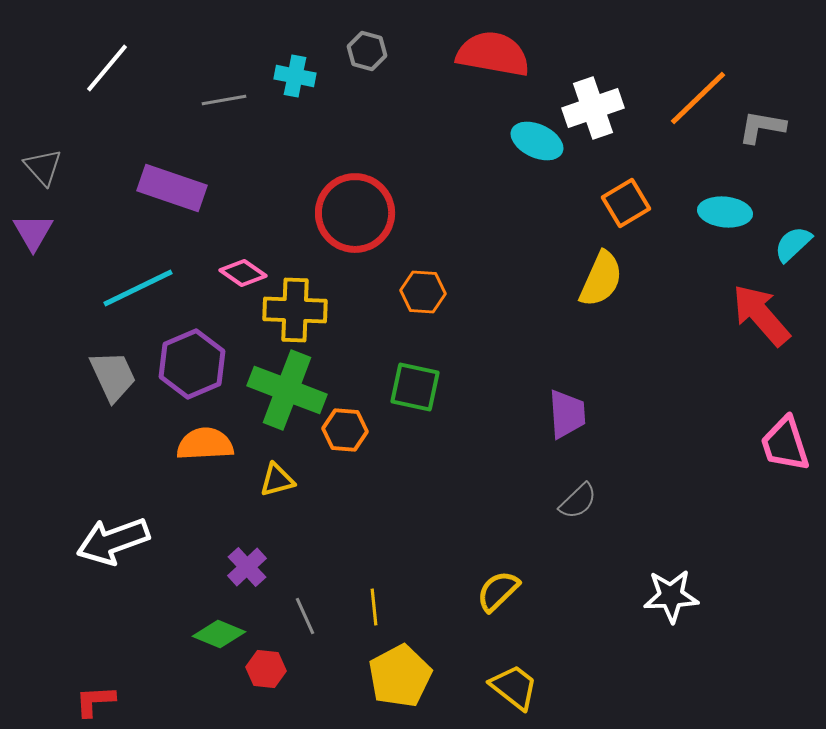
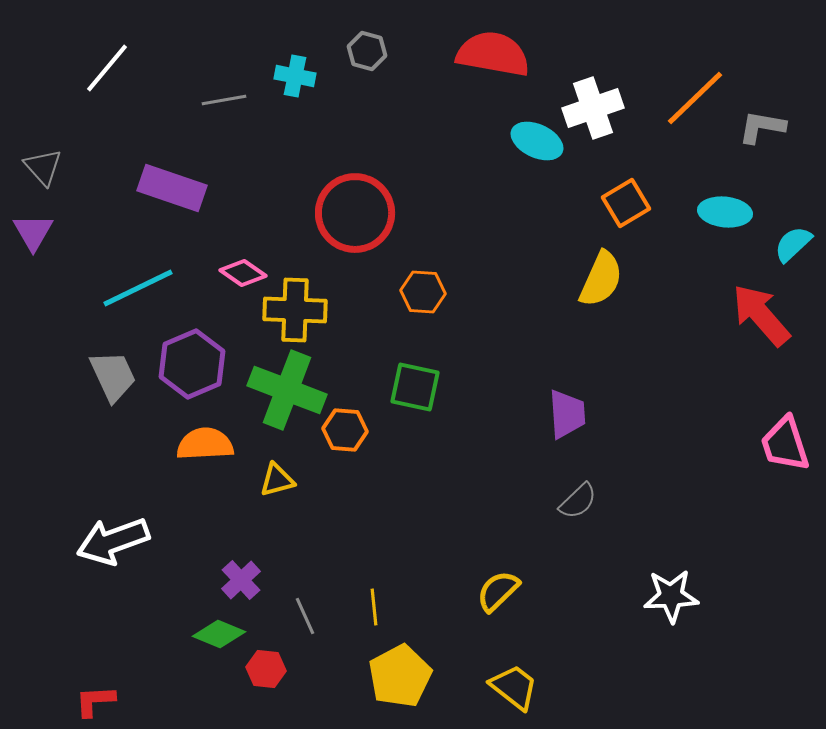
orange line at (698, 98): moved 3 px left
purple cross at (247, 567): moved 6 px left, 13 px down
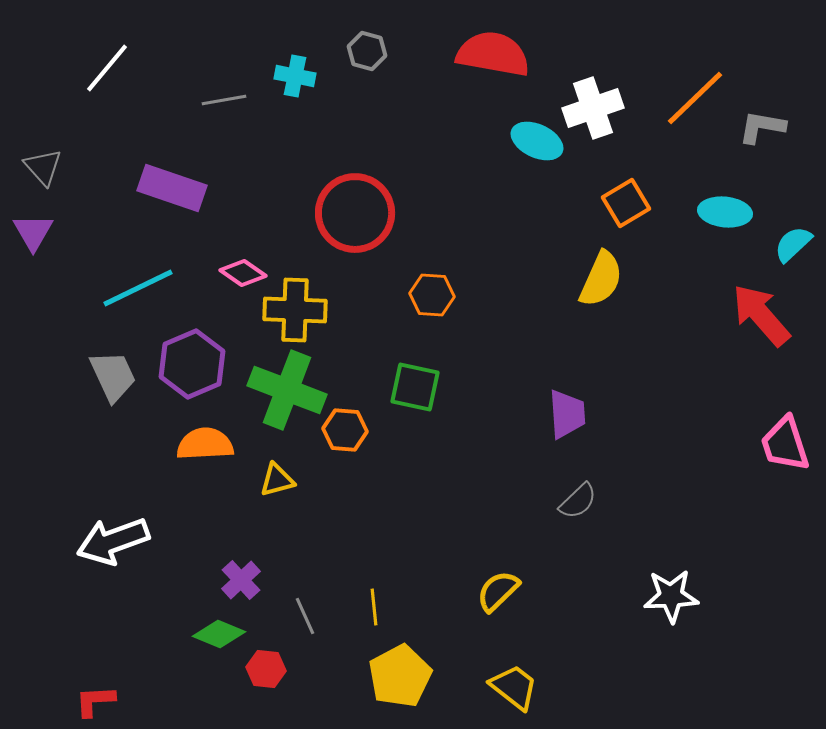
orange hexagon at (423, 292): moved 9 px right, 3 px down
